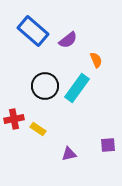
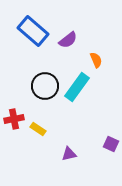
cyan rectangle: moved 1 px up
purple square: moved 3 px right, 1 px up; rotated 28 degrees clockwise
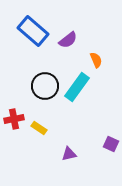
yellow rectangle: moved 1 px right, 1 px up
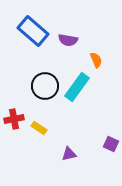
purple semicircle: rotated 48 degrees clockwise
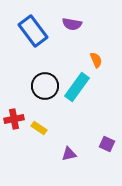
blue rectangle: rotated 12 degrees clockwise
purple semicircle: moved 4 px right, 16 px up
purple square: moved 4 px left
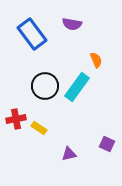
blue rectangle: moved 1 px left, 3 px down
red cross: moved 2 px right
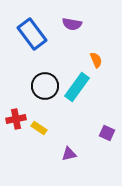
purple square: moved 11 px up
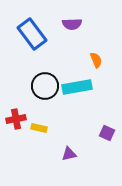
purple semicircle: rotated 12 degrees counterclockwise
cyan rectangle: rotated 44 degrees clockwise
yellow rectangle: rotated 21 degrees counterclockwise
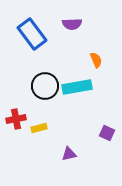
yellow rectangle: rotated 28 degrees counterclockwise
